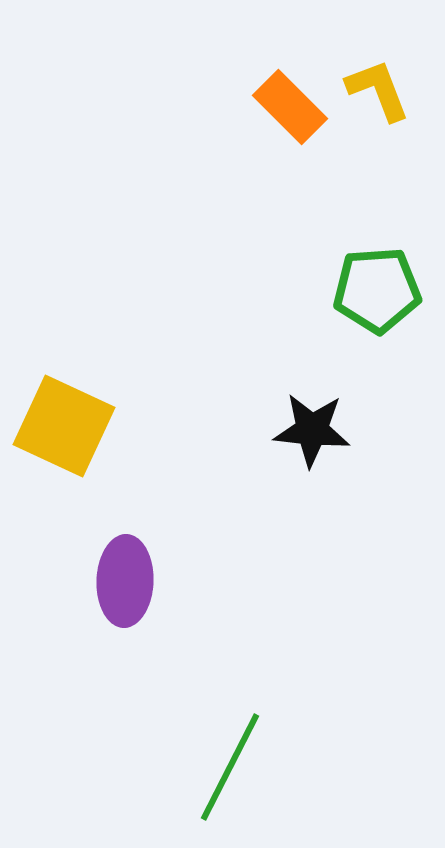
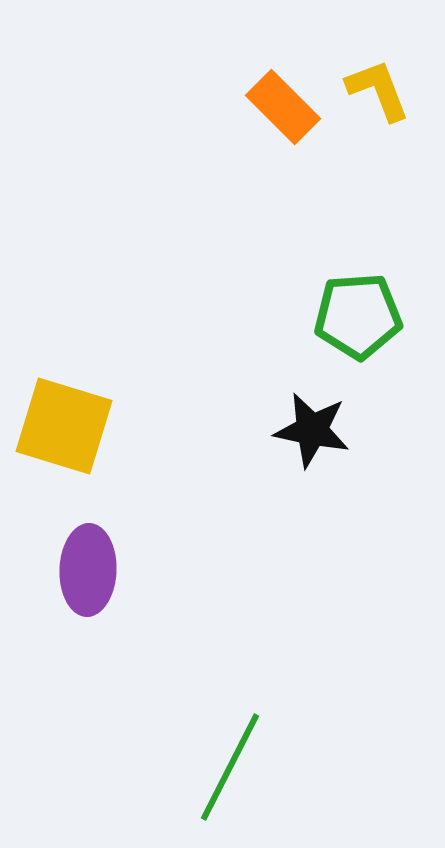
orange rectangle: moved 7 px left
green pentagon: moved 19 px left, 26 px down
yellow square: rotated 8 degrees counterclockwise
black star: rotated 6 degrees clockwise
purple ellipse: moved 37 px left, 11 px up
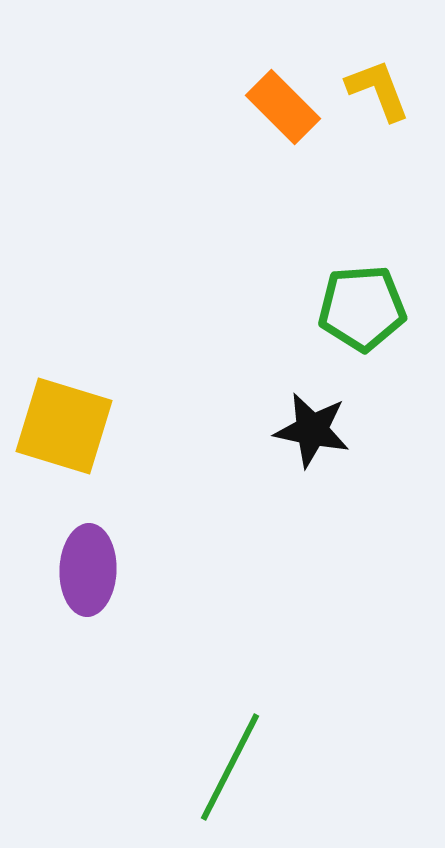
green pentagon: moved 4 px right, 8 px up
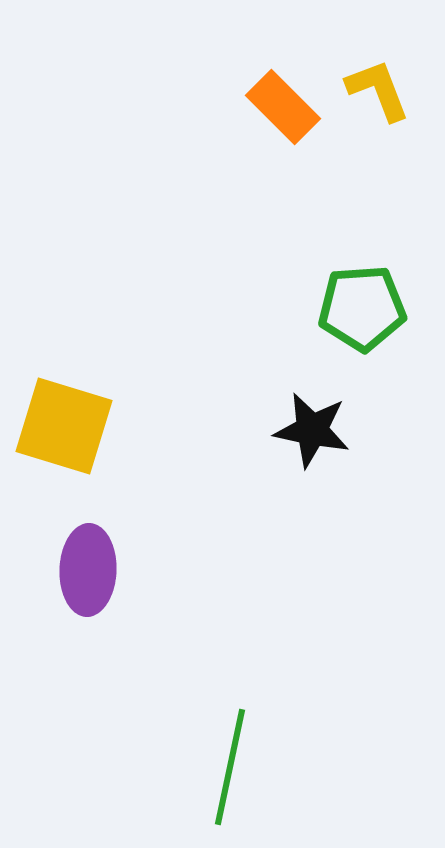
green line: rotated 15 degrees counterclockwise
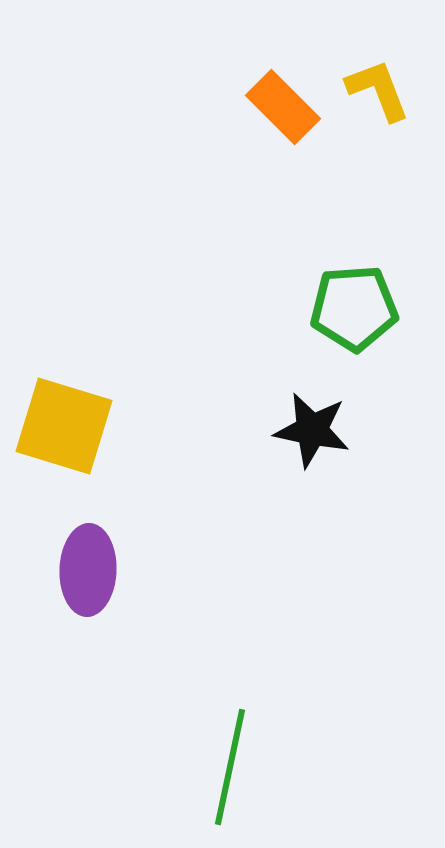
green pentagon: moved 8 px left
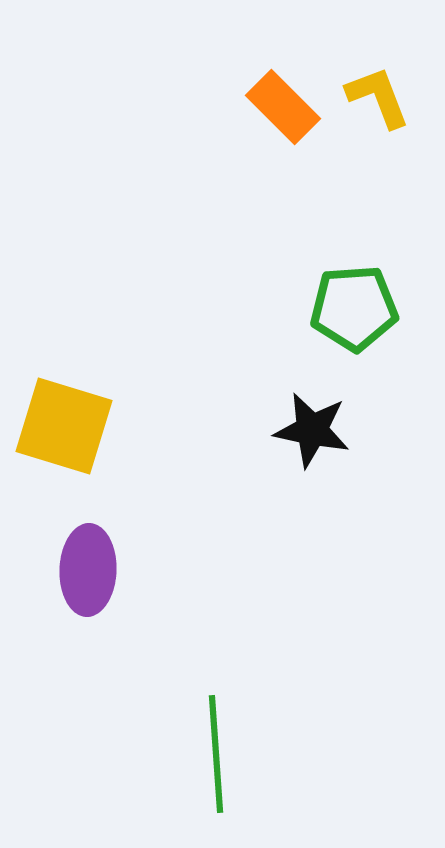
yellow L-shape: moved 7 px down
green line: moved 14 px left, 13 px up; rotated 16 degrees counterclockwise
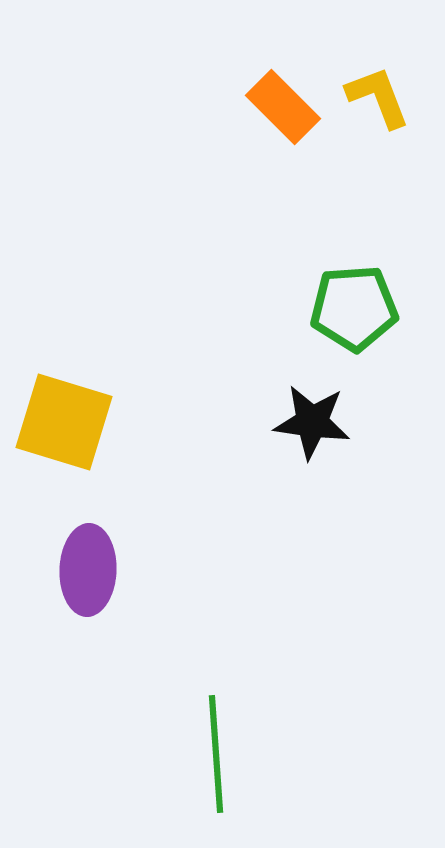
yellow square: moved 4 px up
black star: moved 8 px up; rotated 4 degrees counterclockwise
